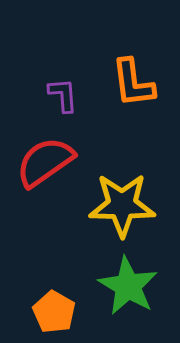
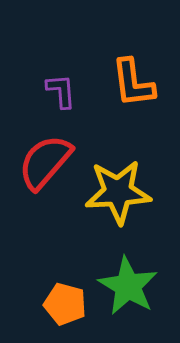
purple L-shape: moved 2 px left, 4 px up
red semicircle: rotated 14 degrees counterclockwise
yellow star: moved 4 px left, 13 px up; rotated 4 degrees counterclockwise
orange pentagon: moved 11 px right, 8 px up; rotated 15 degrees counterclockwise
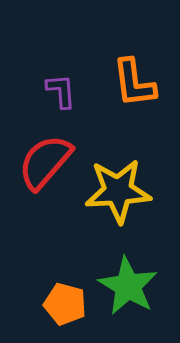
orange L-shape: moved 1 px right
yellow star: moved 1 px up
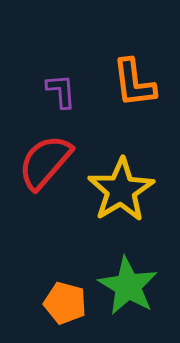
yellow star: moved 3 px right, 1 px up; rotated 28 degrees counterclockwise
orange pentagon: moved 1 px up
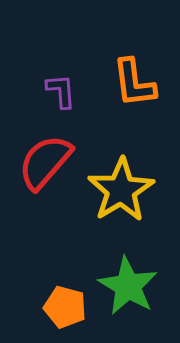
orange pentagon: moved 4 px down
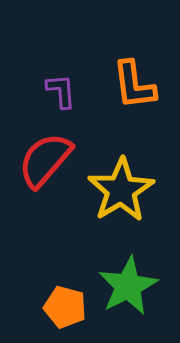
orange L-shape: moved 2 px down
red semicircle: moved 2 px up
green star: rotated 14 degrees clockwise
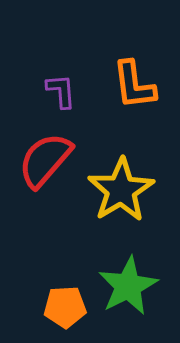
orange pentagon: rotated 18 degrees counterclockwise
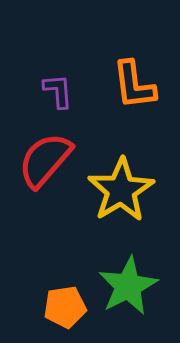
purple L-shape: moved 3 px left
orange pentagon: rotated 6 degrees counterclockwise
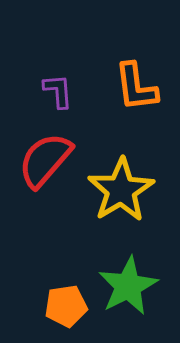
orange L-shape: moved 2 px right, 2 px down
orange pentagon: moved 1 px right, 1 px up
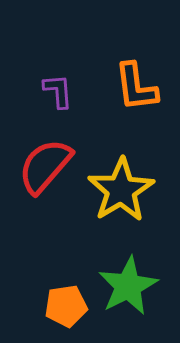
red semicircle: moved 6 px down
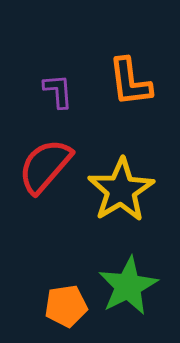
orange L-shape: moved 6 px left, 5 px up
